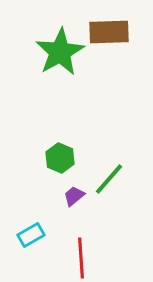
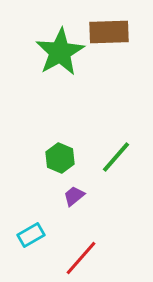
green line: moved 7 px right, 22 px up
red line: rotated 45 degrees clockwise
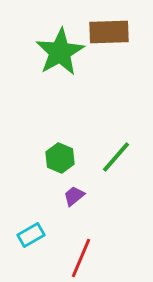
red line: rotated 18 degrees counterclockwise
